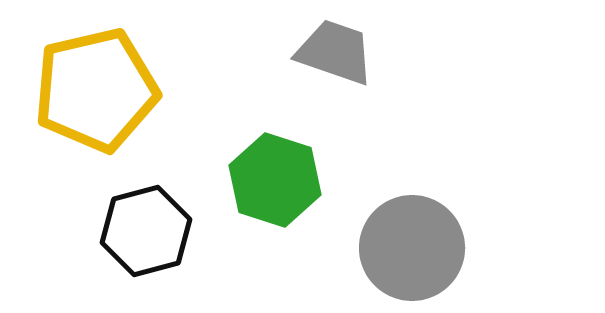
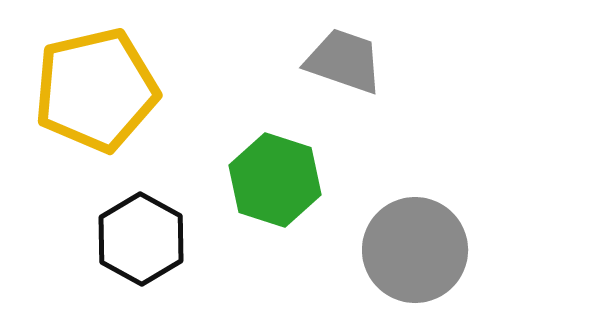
gray trapezoid: moved 9 px right, 9 px down
black hexagon: moved 5 px left, 8 px down; rotated 16 degrees counterclockwise
gray circle: moved 3 px right, 2 px down
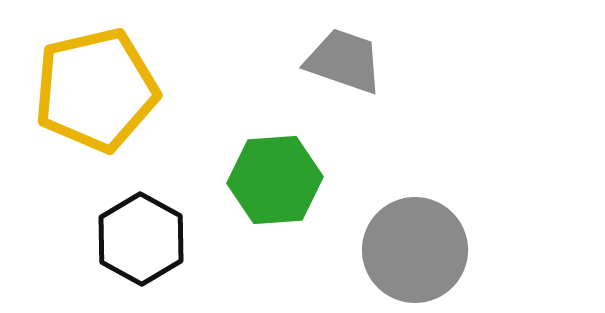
green hexagon: rotated 22 degrees counterclockwise
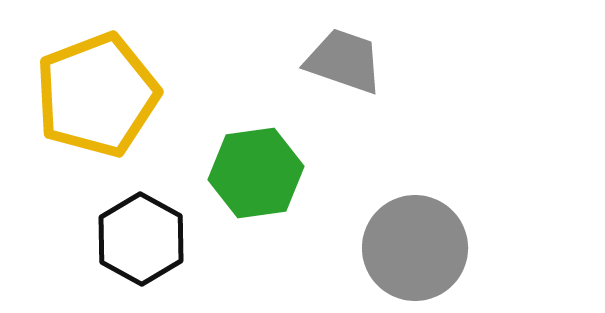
yellow pentagon: moved 1 px right, 5 px down; rotated 8 degrees counterclockwise
green hexagon: moved 19 px left, 7 px up; rotated 4 degrees counterclockwise
gray circle: moved 2 px up
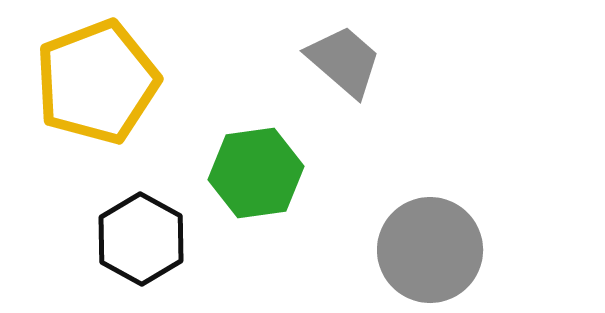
gray trapezoid: rotated 22 degrees clockwise
yellow pentagon: moved 13 px up
gray circle: moved 15 px right, 2 px down
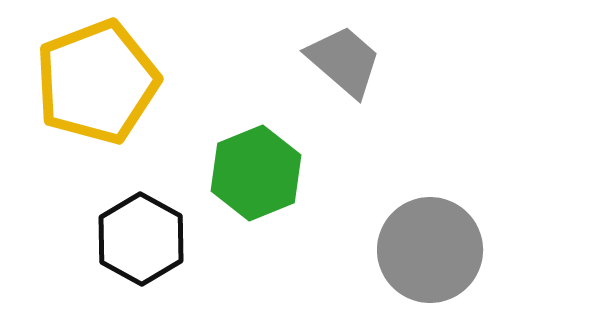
green hexagon: rotated 14 degrees counterclockwise
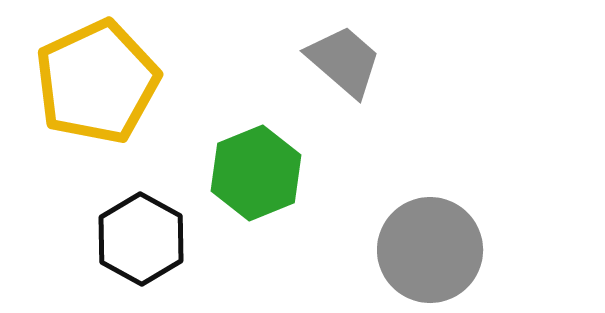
yellow pentagon: rotated 4 degrees counterclockwise
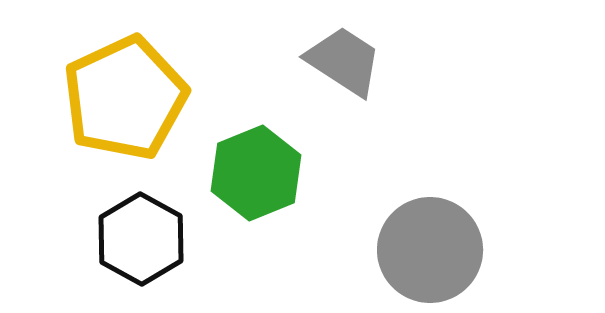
gray trapezoid: rotated 8 degrees counterclockwise
yellow pentagon: moved 28 px right, 16 px down
